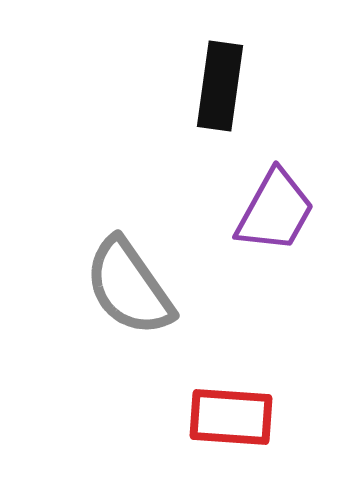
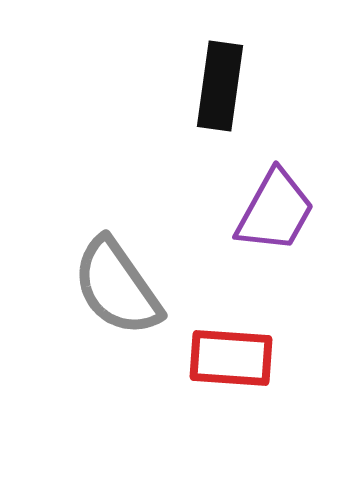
gray semicircle: moved 12 px left
red rectangle: moved 59 px up
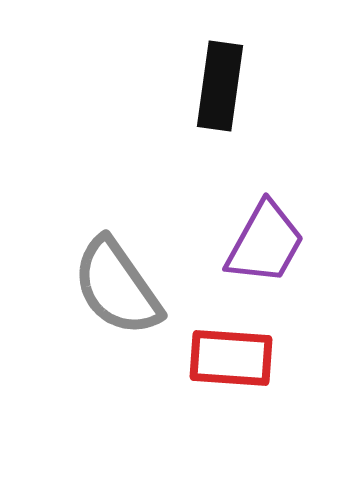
purple trapezoid: moved 10 px left, 32 px down
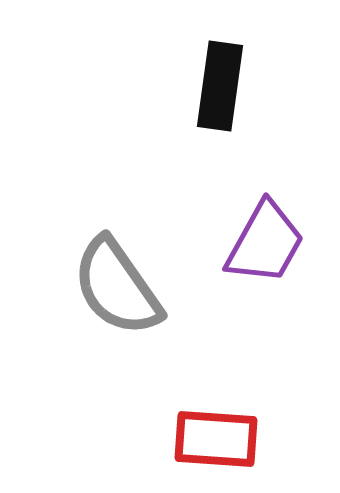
red rectangle: moved 15 px left, 81 px down
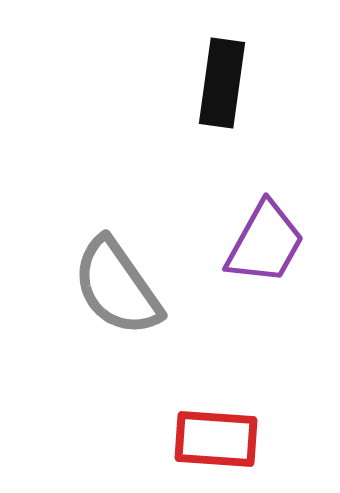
black rectangle: moved 2 px right, 3 px up
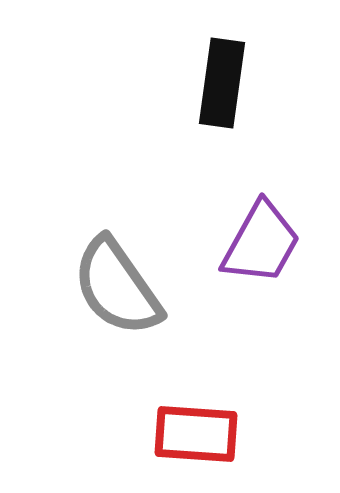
purple trapezoid: moved 4 px left
red rectangle: moved 20 px left, 5 px up
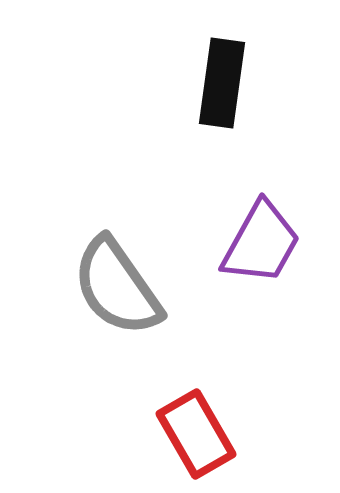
red rectangle: rotated 56 degrees clockwise
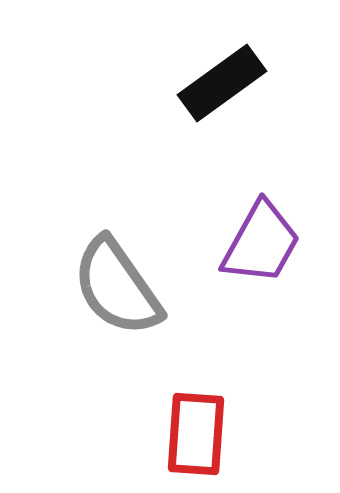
black rectangle: rotated 46 degrees clockwise
red rectangle: rotated 34 degrees clockwise
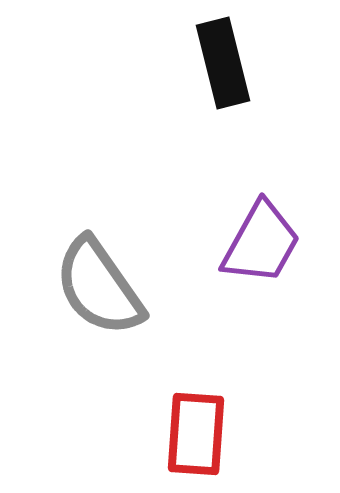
black rectangle: moved 1 px right, 20 px up; rotated 68 degrees counterclockwise
gray semicircle: moved 18 px left
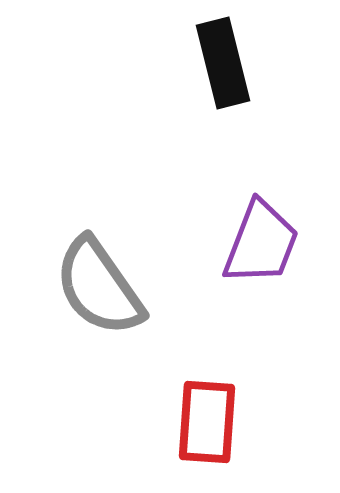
purple trapezoid: rotated 8 degrees counterclockwise
red rectangle: moved 11 px right, 12 px up
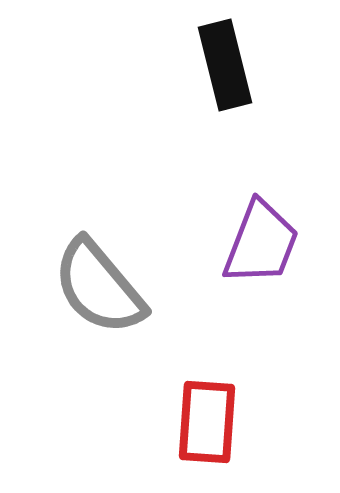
black rectangle: moved 2 px right, 2 px down
gray semicircle: rotated 5 degrees counterclockwise
